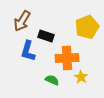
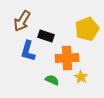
yellow pentagon: moved 2 px down
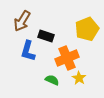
orange cross: rotated 20 degrees counterclockwise
yellow star: moved 2 px left, 1 px down
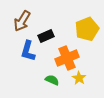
black rectangle: rotated 42 degrees counterclockwise
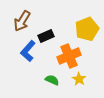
blue L-shape: rotated 25 degrees clockwise
orange cross: moved 2 px right, 2 px up
yellow star: moved 1 px down
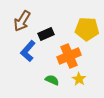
yellow pentagon: rotated 25 degrees clockwise
black rectangle: moved 2 px up
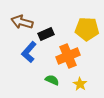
brown arrow: moved 1 px down; rotated 75 degrees clockwise
blue L-shape: moved 1 px right, 1 px down
orange cross: moved 1 px left
yellow star: moved 1 px right, 5 px down
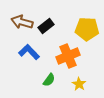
black rectangle: moved 8 px up; rotated 14 degrees counterclockwise
blue L-shape: rotated 95 degrees clockwise
green semicircle: moved 3 px left; rotated 104 degrees clockwise
yellow star: moved 1 px left
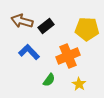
brown arrow: moved 1 px up
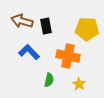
black rectangle: rotated 63 degrees counterclockwise
orange cross: rotated 35 degrees clockwise
green semicircle: rotated 24 degrees counterclockwise
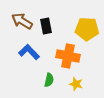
brown arrow: rotated 15 degrees clockwise
yellow star: moved 3 px left; rotated 16 degrees counterclockwise
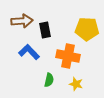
brown arrow: rotated 145 degrees clockwise
black rectangle: moved 1 px left, 4 px down
